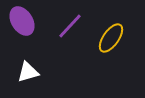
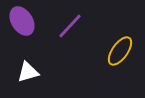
yellow ellipse: moved 9 px right, 13 px down
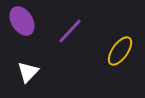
purple line: moved 5 px down
white triangle: rotated 30 degrees counterclockwise
